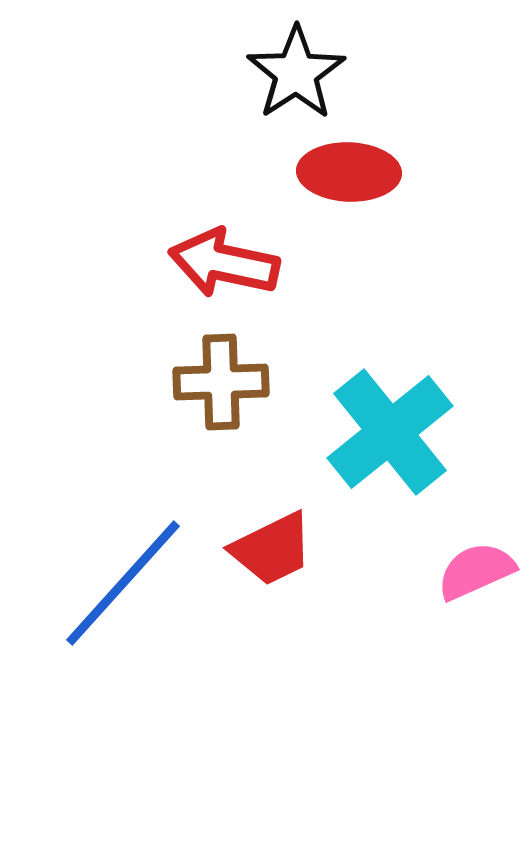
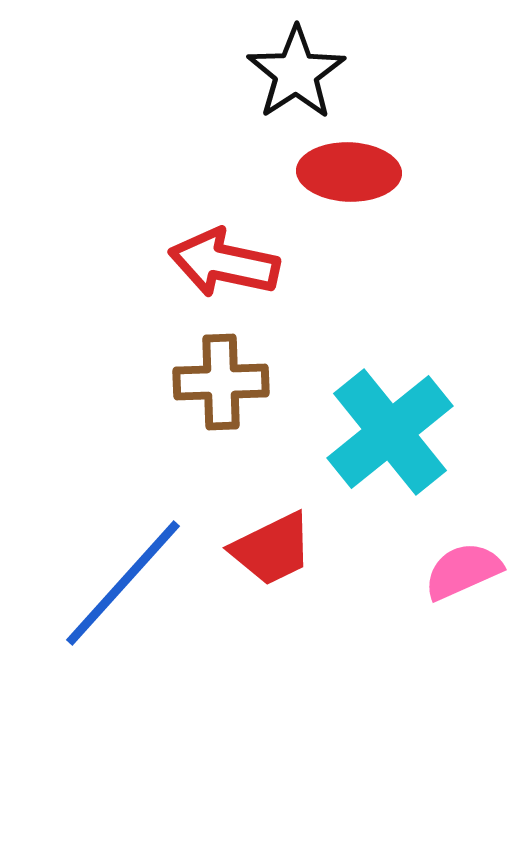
pink semicircle: moved 13 px left
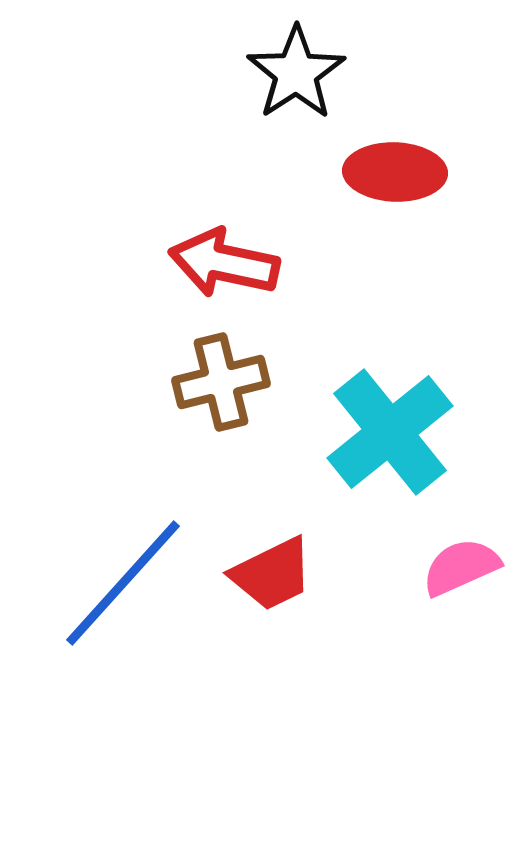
red ellipse: moved 46 px right
brown cross: rotated 12 degrees counterclockwise
red trapezoid: moved 25 px down
pink semicircle: moved 2 px left, 4 px up
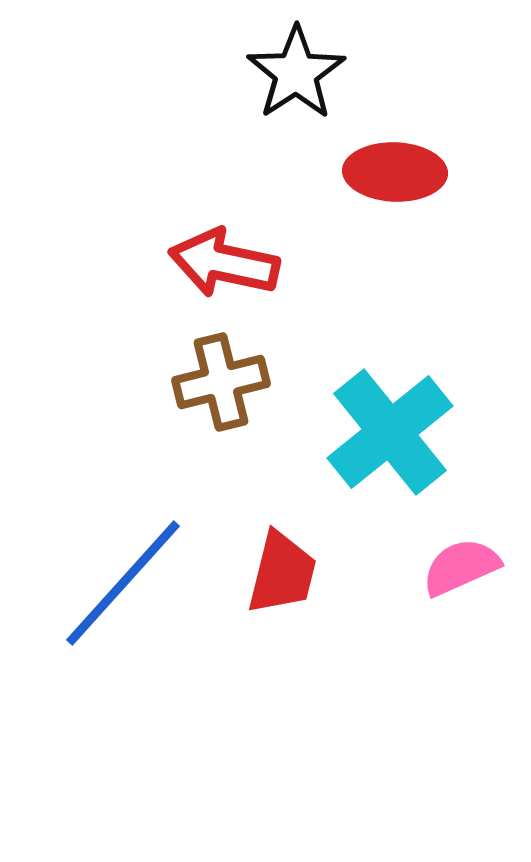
red trapezoid: moved 10 px right, 1 px up; rotated 50 degrees counterclockwise
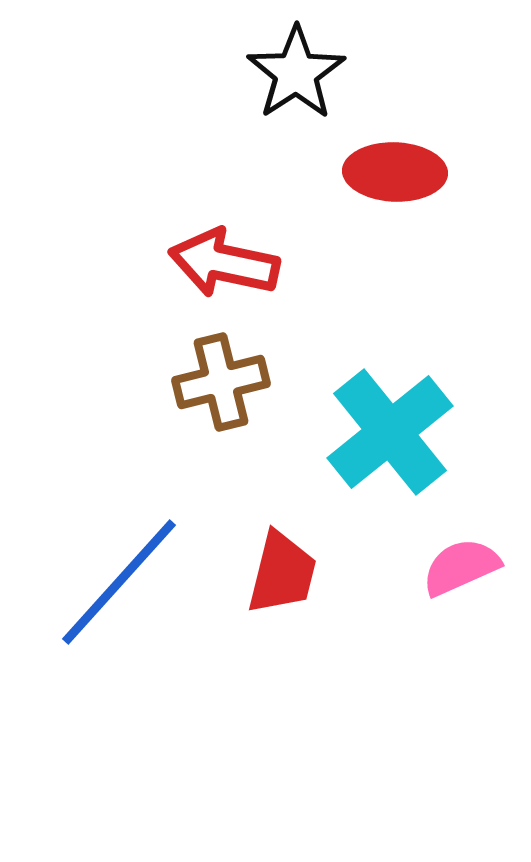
blue line: moved 4 px left, 1 px up
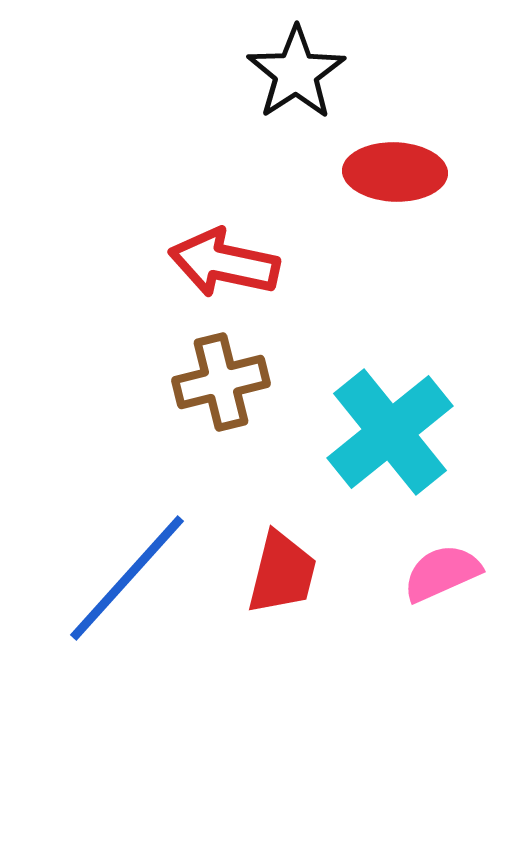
pink semicircle: moved 19 px left, 6 px down
blue line: moved 8 px right, 4 px up
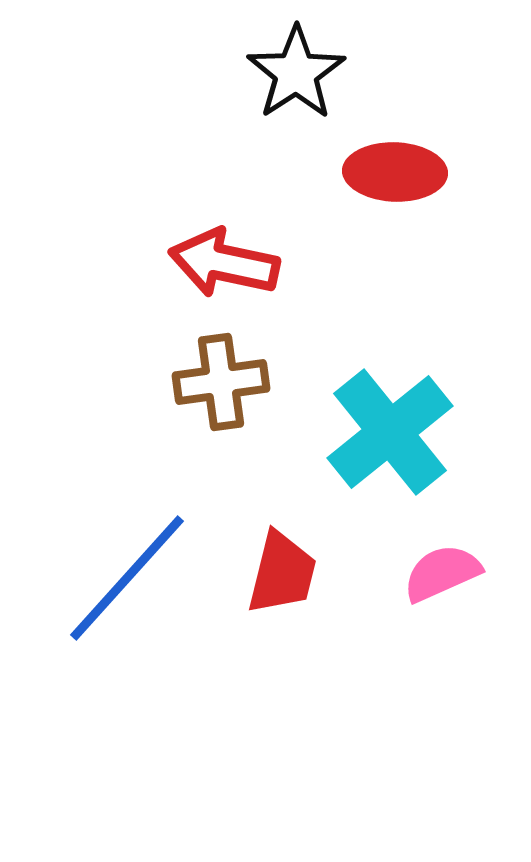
brown cross: rotated 6 degrees clockwise
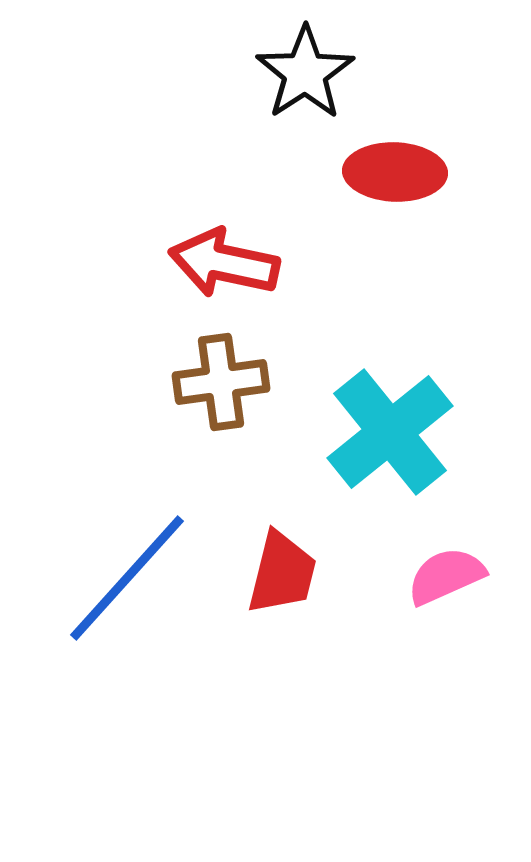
black star: moved 9 px right
pink semicircle: moved 4 px right, 3 px down
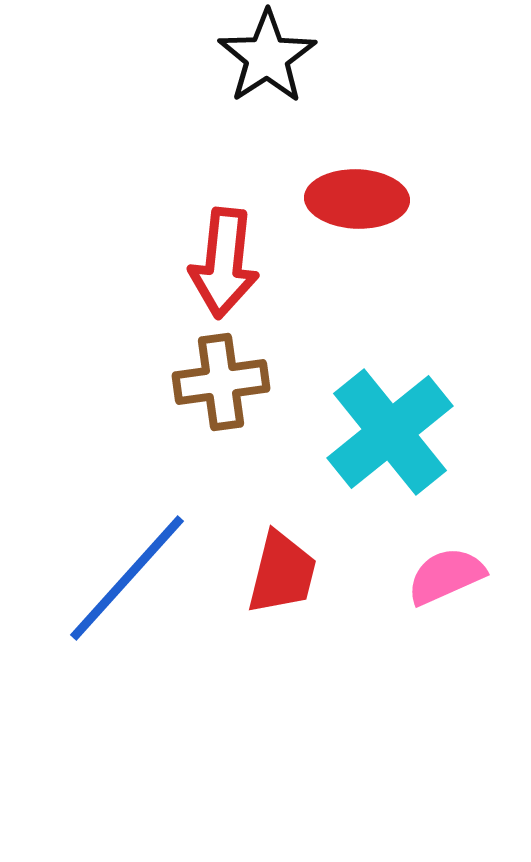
black star: moved 38 px left, 16 px up
red ellipse: moved 38 px left, 27 px down
red arrow: rotated 96 degrees counterclockwise
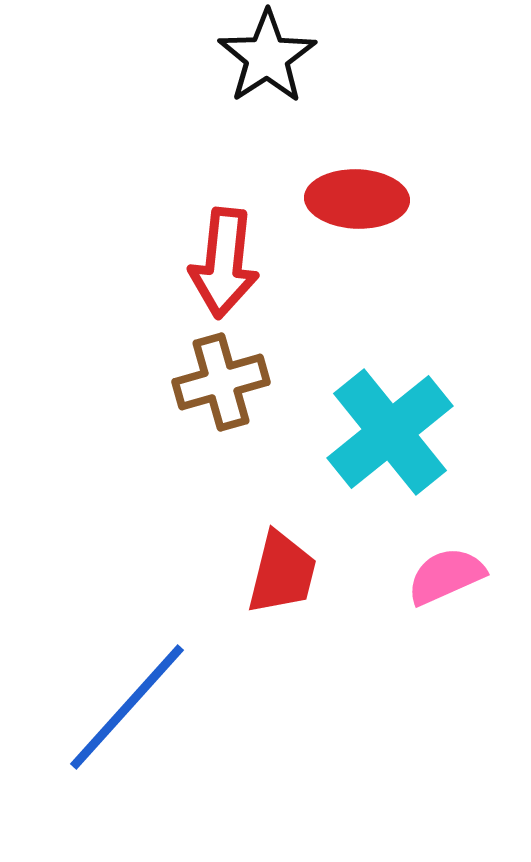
brown cross: rotated 8 degrees counterclockwise
blue line: moved 129 px down
